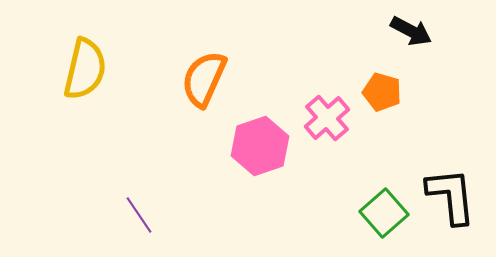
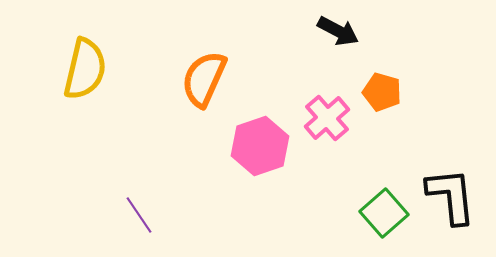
black arrow: moved 73 px left
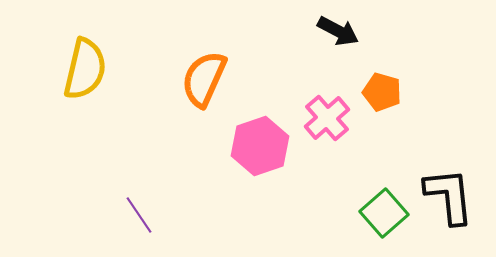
black L-shape: moved 2 px left
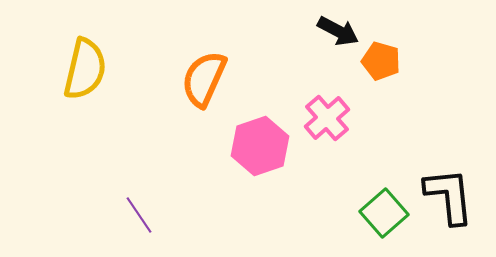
orange pentagon: moved 1 px left, 31 px up
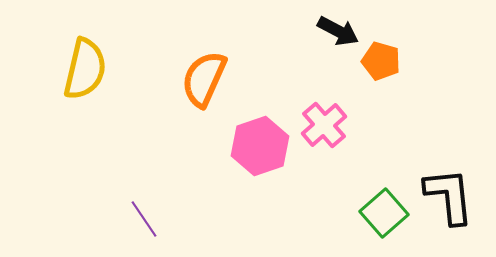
pink cross: moved 3 px left, 7 px down
purple line: moved 5 px right, 4 px down
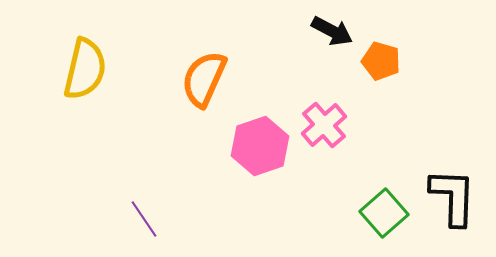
black arrow: moved 6 px left
black L-shape: moved 4 px right, 1 px down; rotated 8 degrees clockwise
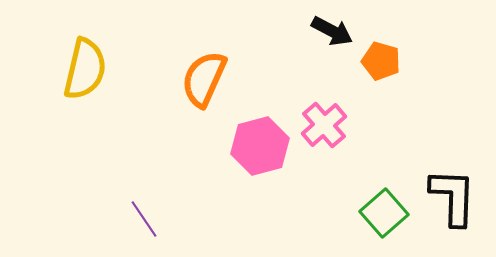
pink hexagon: rotated 4 degrees clockwise
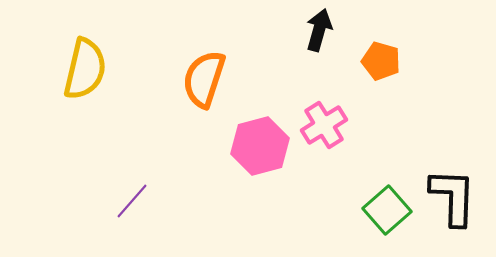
black arrow: moved 13 px left, 1 px up; rotated 102 degrees counterclockwise
orange semicircle: rotated 6 degrees counterclockwise
pink cross: rotated 9 degrees clockwise
green square: moved 3 px right, 3 px up
purple line: moved 12 px left, 18 px up; rotated 75 degrees clockwise
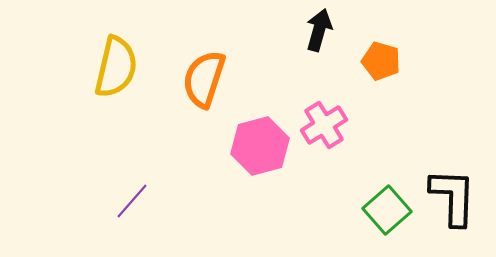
yellow semicircle: moved 31 px right, 2 px up
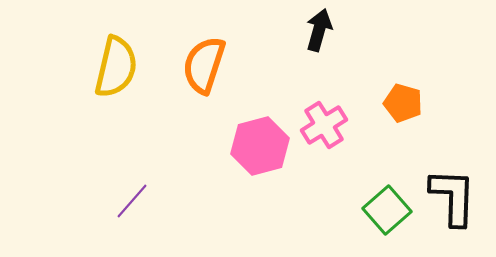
orange pentagon: moved 22 px right, 42 px down
orange semicircle: moved 14 px up
